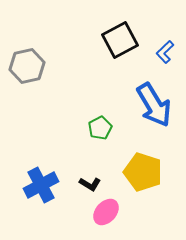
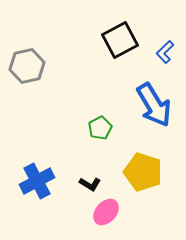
blue cross: moved 4 px left, 4 px up
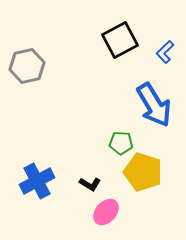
green pentagon: moved 21 px right, 15 px down; rotated 30 degrees clockwise
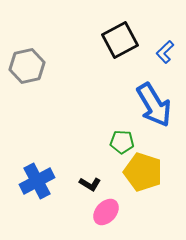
green pentagon: moved 1 px right, 1 px up
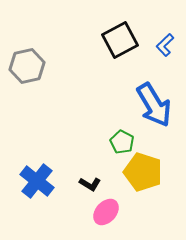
blue L-shape: moved 7 px up
green pentagon: rotated 25 degrees clockwise
blue cross: rotated 24 degrees counterclockwise
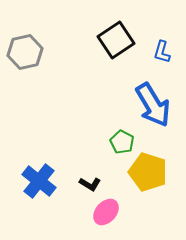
black square: moved 4 px left; rotated 6 degrees counterclockwise
blue L-shape: moved 3 px left, 7 px down; rotated 30 degrees counterclockwise
gray hexagon: moved 2 px left, 14 px up
blue arrow: moved 1 px left
yellow pentagon: moved 5 px right
blue cross: moved 2 px right
